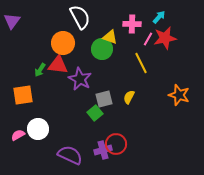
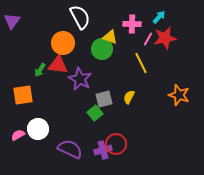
purple semicircle: moved 6 px up
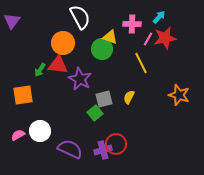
white circle: moved 2 px right, 2 px down
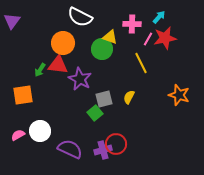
white semicircle: rotated 145 degrees clockwise
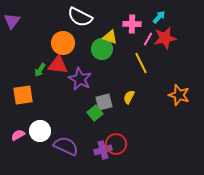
gray square: moved 3 px down
purple semicircle: moved 4 px left, 3 px up
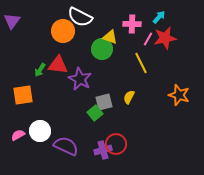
orange circle: moved 12 px up
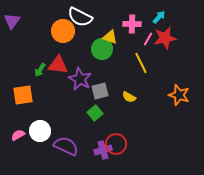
yellow semicircle: rotated 88 degrees counterclockwise
gray square: moved 4 px left, 11 px up
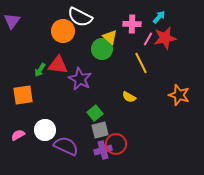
yellow triangle: rotated 21 degrees clockwise
gray square: moved 39 px down
white circle: moved 5 px right, 1 px up
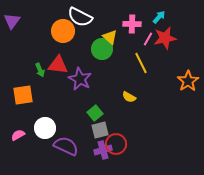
green arrow: rotated 56 degrees counterclockwise
orange star: moved 9 px right, 14 px up; rotated 20 degrees clockwise
white circle: moved 2 px up
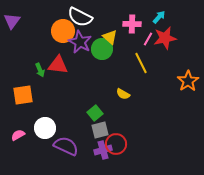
purple star: moved 37 px up
yellow semicircle: moved 6 px left, 3 px up
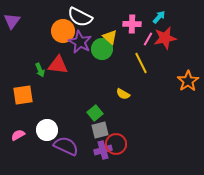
white circle: moved 2 px right, 2 px down
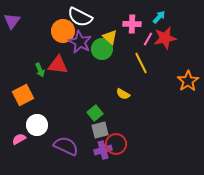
orange square: rotated 20 degrees counterclockwise
white circle: moved 10 px left, 5 px up
pink semicircle: moved 1 px right, 4 px down
